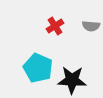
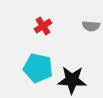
red cross: moved 12 px left
cyan pentagon: rotated 12 degrees counterclockwise
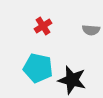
gray semicircle: moved 4 px down
black star: rotated 12 degrees clockwise
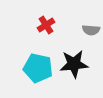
red cross: moved 3 px right, 1 px up
black star: moved 2 px right, 16 px up; rotated 20 degrees counterclockwise
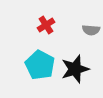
black star: moved 1 px right, 5 px down; rotated 12 degrees counterclockwise
cyan pentagon: moved 2 px right, 3 px up; rotated 16 degrees clockwise
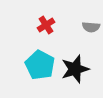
gray semicircle: moved 3 px up
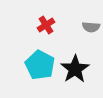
black star: rotated 16 degrees counterclockwise
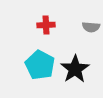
red cross: rotated 30 degrees clockwise
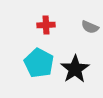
gray semicircle: moved 1 px left; rotated 18 degrees clockwise
cyan pentagon: moved 1 px left, 2 px up
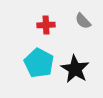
gray semicircle: moved 7 px left, 6 px up; rotated 24 degrees clockwise
black star: rotated 8 degrees counterclockwise
